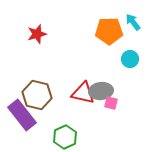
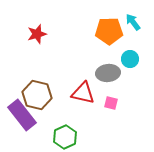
gray ellipse: moved 7 px right, 18 px up
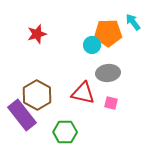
orange pentagon: moved 1 px left, 2 px down
cyan circle: moved 38 px left, 14 px up
brown hexagon: rotated 16 degrees clockwise
green hexagon: moved 5 px up; rotated 25 degrees clockwise
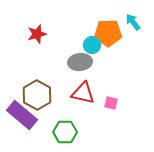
gray ellipse: moved 28 px left, 11 px up
purple rectangle: rotated 12 degrees counterclockwise
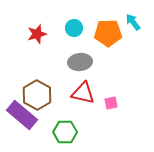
cyan circle: moved 18 px left, 17 px up
pink square: rotated 24 degrees counterclockwise
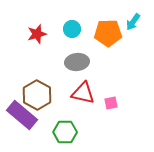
cyan arrow: rotated 108 degrees counterclockwise
cyan circle: moved 2 px left, 1 px down
gray ellipse: moved 3 px left
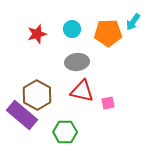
red triangle: moved 1 px left, 2 px up
pink square: moved 3 px left
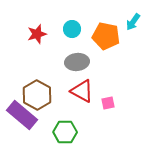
orange pentagon: moved 2 px left, 3 px down; rotated 12 degrees clockwise
red triangle: rotated 15 degrees clockwise
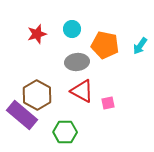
cyan arrow: moved 7 px right, 24 px down
orange pentagon: moved 1 px left, 9 px down
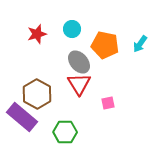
cyan arrow: moved 2 px up
gray ellipse: moved 2 px right; rotated 55 degrees clockwise
red triangle: moved 3 px left, 7 px up; rotated 30 degrees clockwise
brown hexagon: moved 1 px up
purple rectangle: moved 2 px down
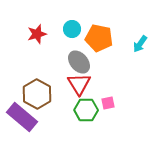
orange pentagon: moved 6 px left, 7 px up
green hexagon: moved 21 px right, 22 px up
